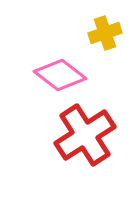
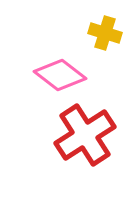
yellow cross: rotated 36 degrees clockwise
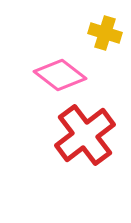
red cross: rotated 4 degrees counterclockwise
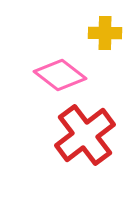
yellow cross: rotated 16 degrees counterclockwise
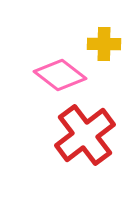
yellow cross: moved 1 px left, 11 px down
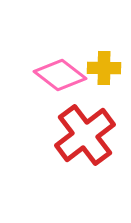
yellow cross: moved 24 px down
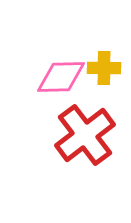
pink diamond: moved 1 px right, 2 px down; rotated 39 degrees counterclockwise
